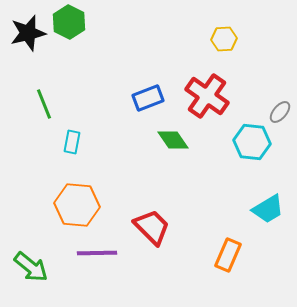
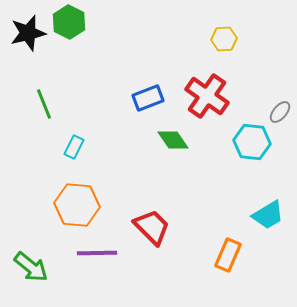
cyan rectangle: moved 2 px right, 5 px down; rotated 15 degrees clockwise
cyan trapezoid: moved 6 px down
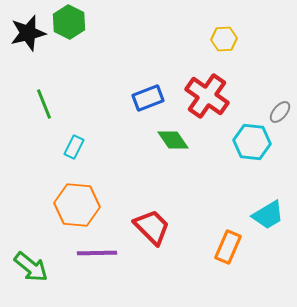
orange rectangle: moved 8 px up
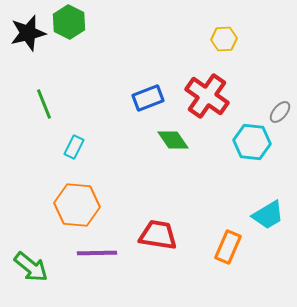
red trapezoid: moved 6 px right, 8 px down; rotated 36 degrees counterclockwise
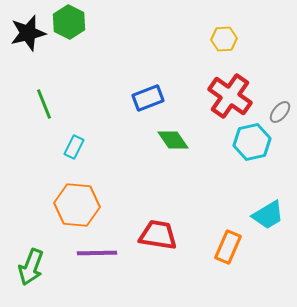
red cross: moved 23 px right
cyan hexagon: rotated 18 degrees counterclockwise
green arrow: rotated 72 degrees clockwise
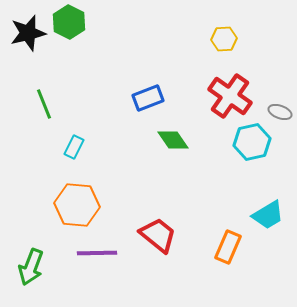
gray ellipse: rotated 70 degrees clockwise
red trapezoid: rotated 30 degrees clockwise
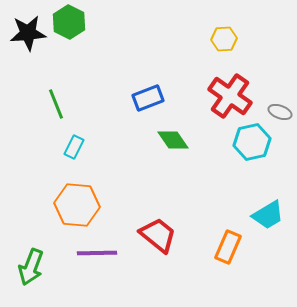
black star: rotated 9 degrees clockwise
green line: moved 12 px right
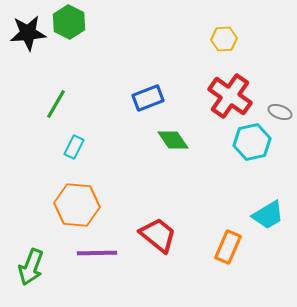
green line: rotated 52 degrees clockwise
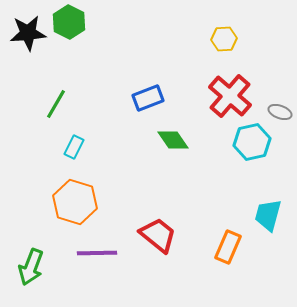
red cross: rotated 6 degrees clockwise
orange hexagon: moved 2 px left, 3 px up; rotated 12 degrees clockwise
cyan trapezoid: rotated 136 degrees clockwise
